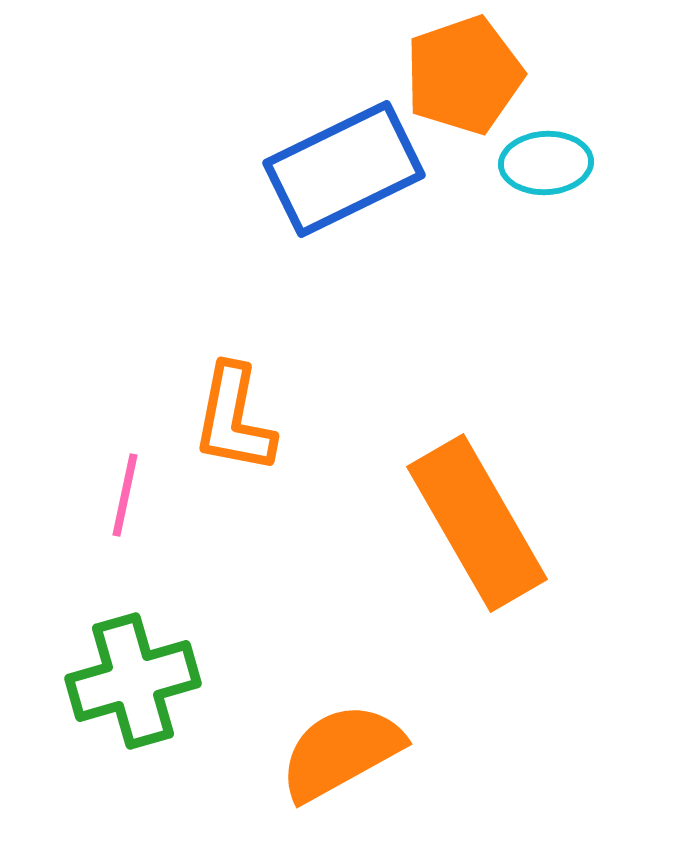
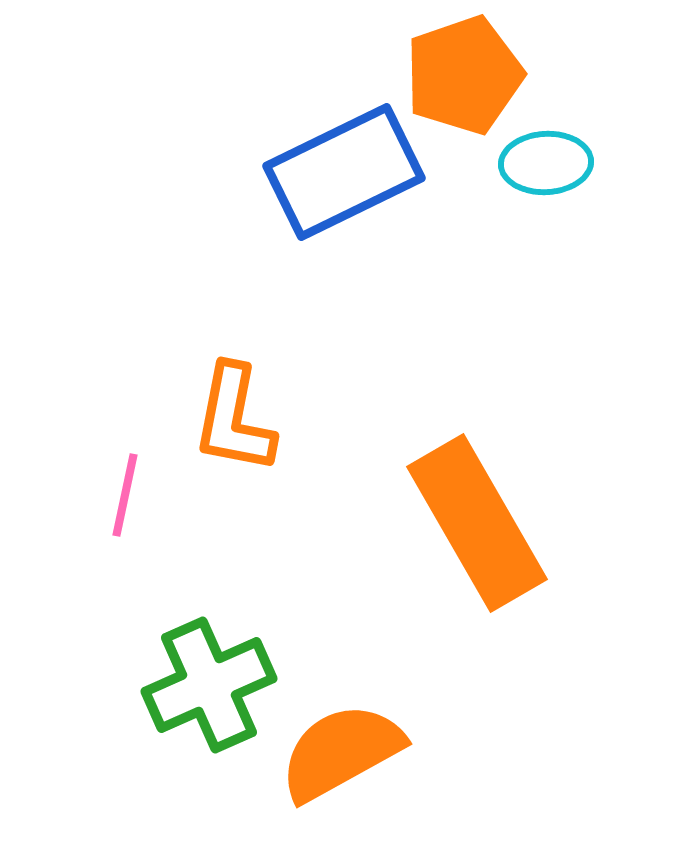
blue rectangle: moved 3 px down
green cross: moved 76 px right, 4 px down; rotated 8 degrees counterclockwise
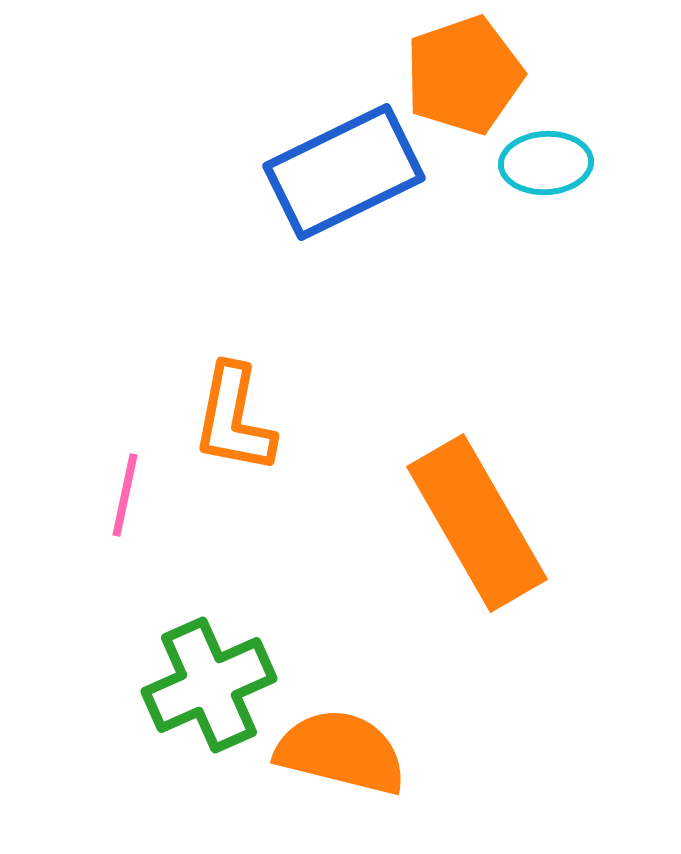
orange semicircle: rotated 43 degrees clockwise
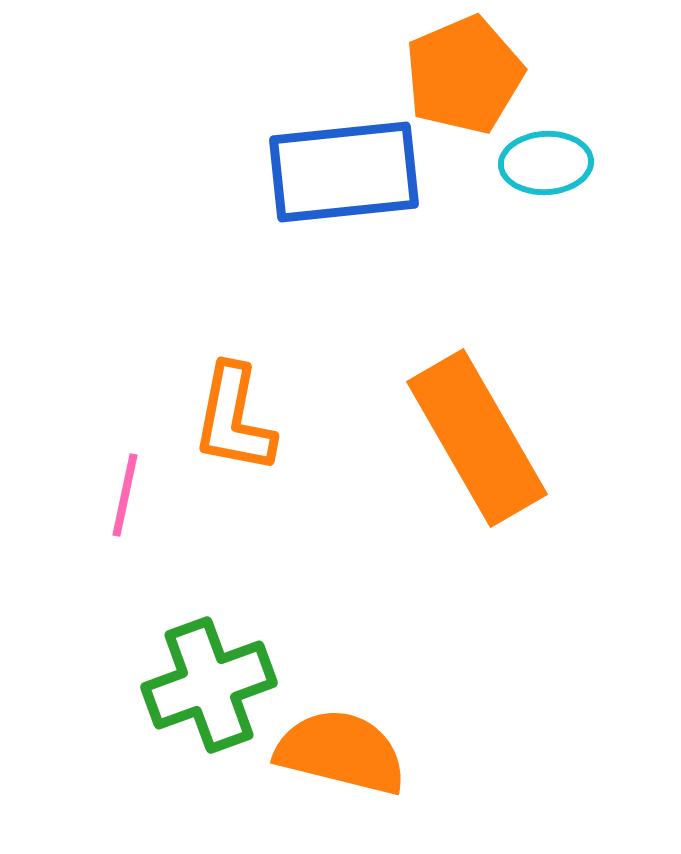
orange pentagon: rotated 4 degrees counterclockwise
blue rectangle: rotated 20 degrees clockwise
orange rectangle: moved 85 px up
green cross: rotated 4 degrees clockwise
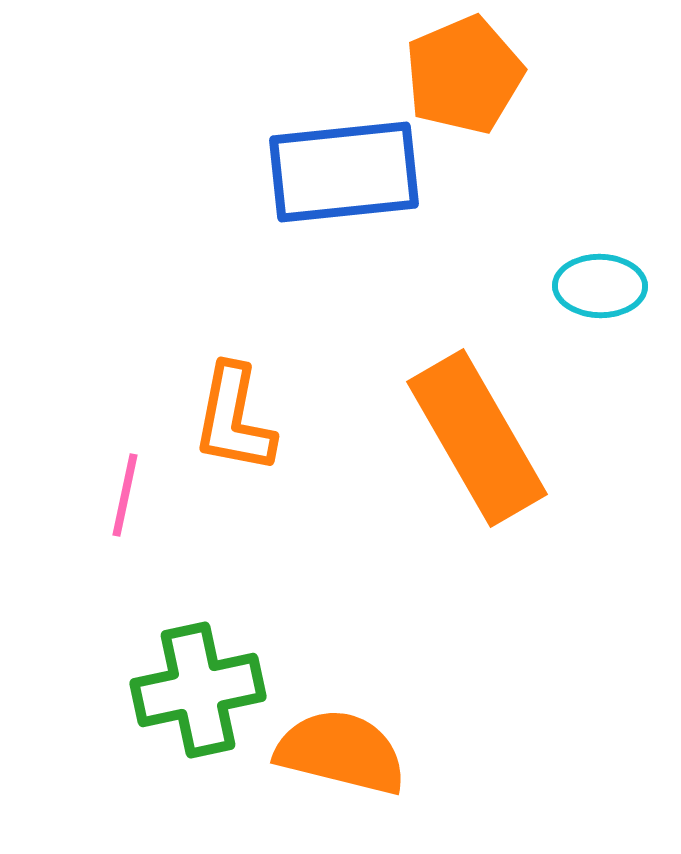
cyan ellipse: moved 54 px right, 123 px down; rotated 4 degrees clockwise
green cross: moved 11 px left, 5 px down; rotated 8 degrees clockwise
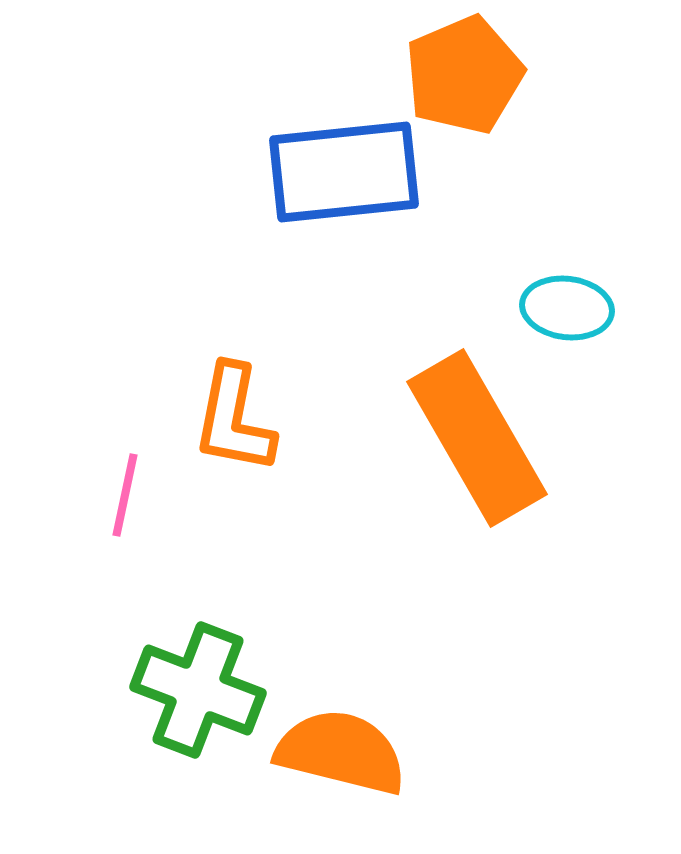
cyan ellipse: moved 33 px left, 22 px down; rotated 6 degrees clockwise
green cross: rotated 33 degrees clockwise
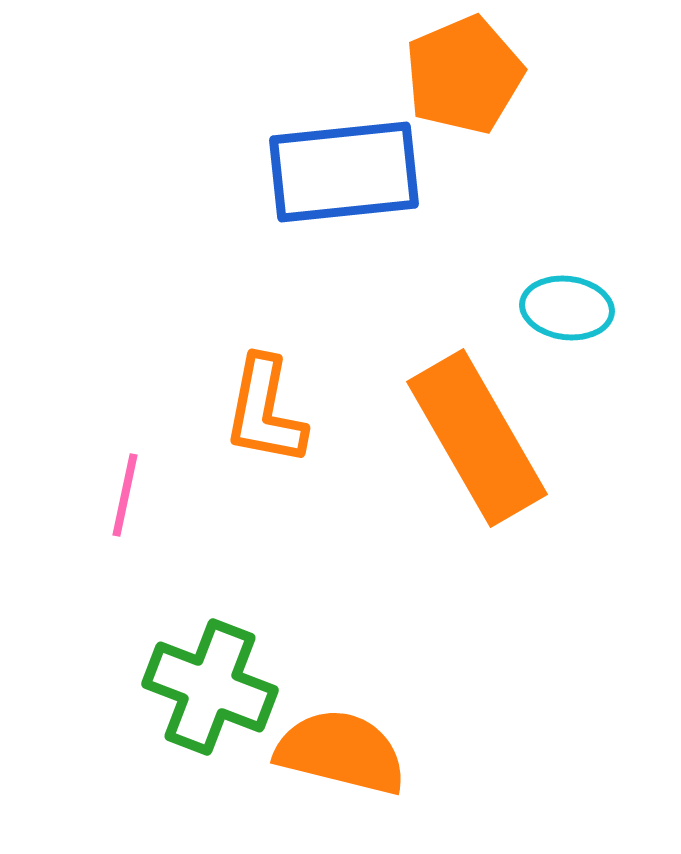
orange L-shape: moved 31 px right, 8 px up
green cross: moved 12 px right, 3 px up
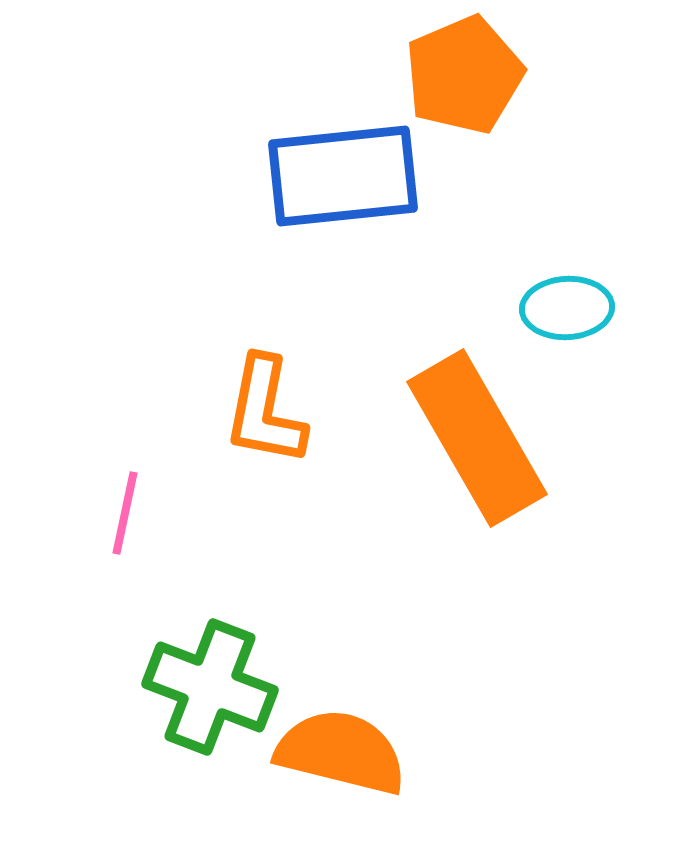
blue rectangle: moved 1 px left, 4 px down
cyan ellipse: rotated 10 degrees counterclockwise
pink line: moved 18 px down
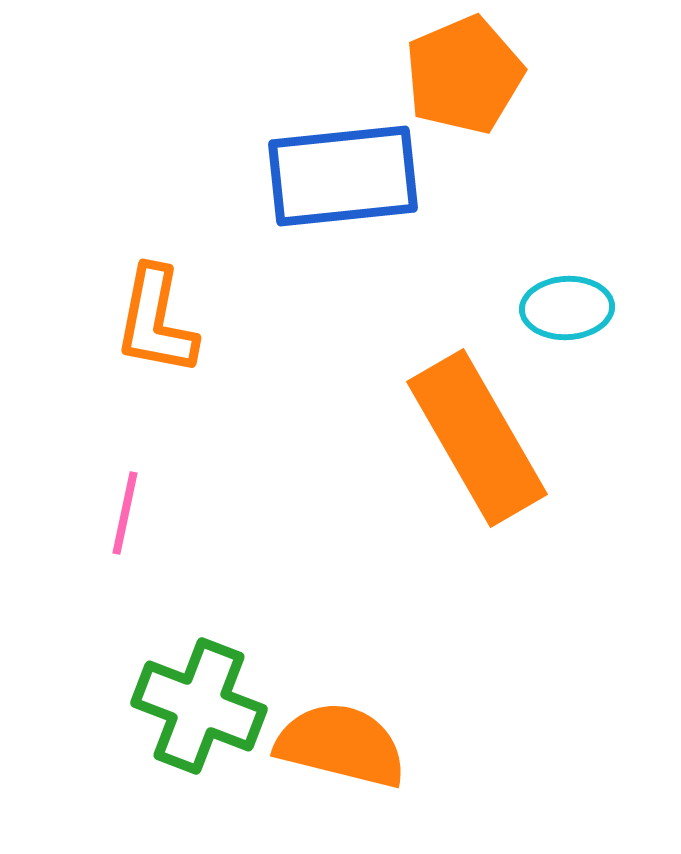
orange L-shape: moved 109 px left, 90 px up
green cross: moved 11 px left, 19 px down
orange semicircle: moved 7 px up
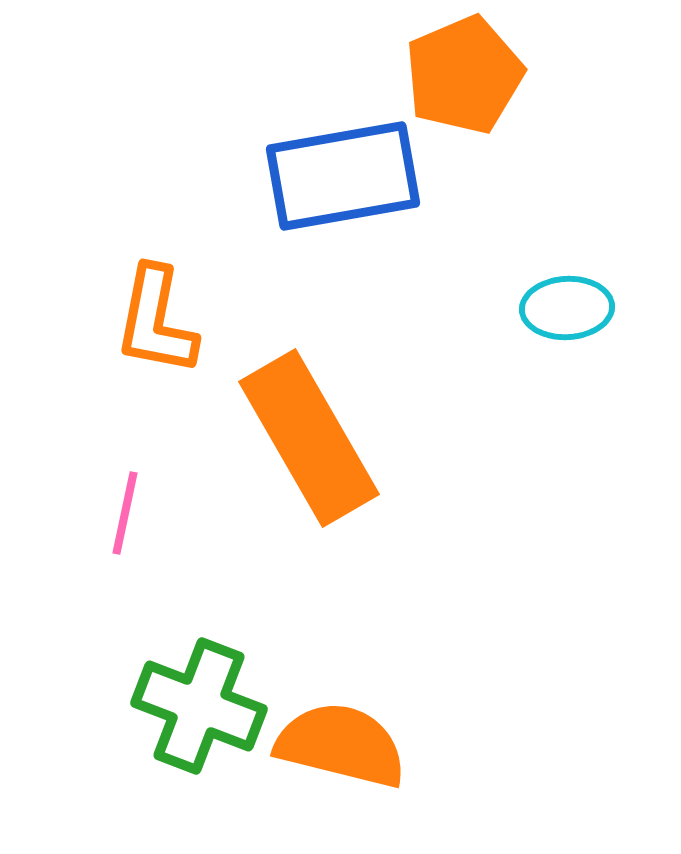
blue rectangle: rotated 4 degrees counterclockwise
orange rectangle: moved 168 px left
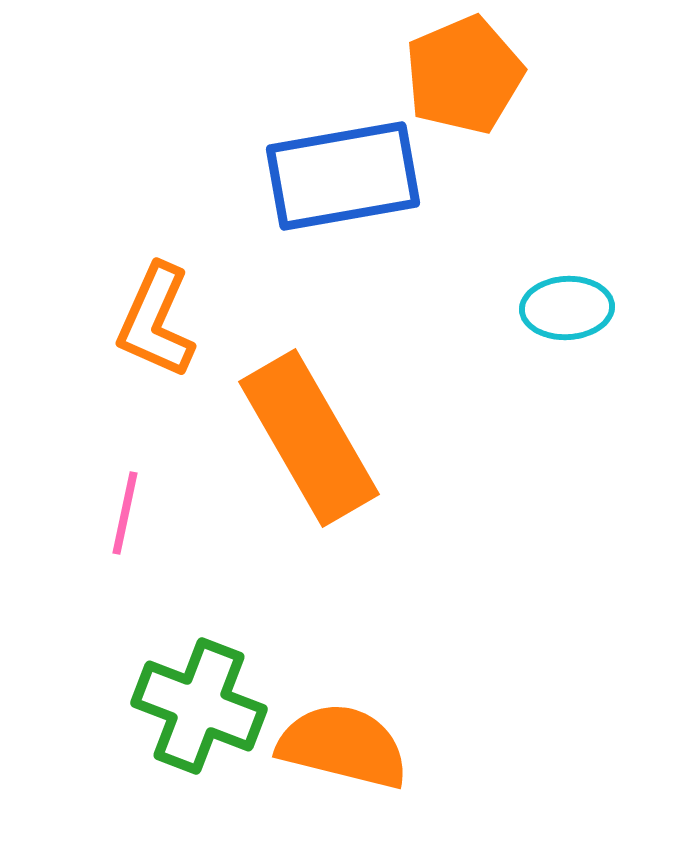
orange L-shape: rotated 13 degrees clockwise
orange semicircle: moved 2 px right, 1 px down
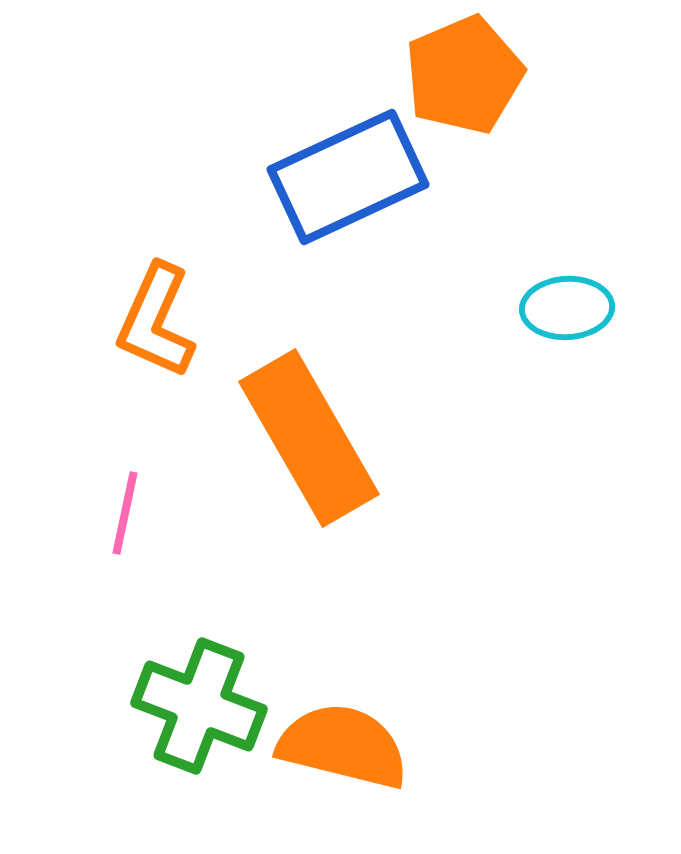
blue rectangle: moved 5 px right, 1 px down; rotated 15 degrees counterclockwise
